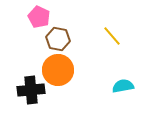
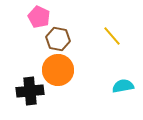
black cross: moved 1 px left, 1 px down
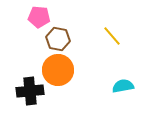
pink pentagon: rotated 20 degrees counterclockwise
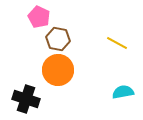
pink pentagon: rotated 20 degrees clockwise
yellow line: moved 5 px right, 7 px down; rotated 20 degrees counterclockwise
cyan semicircle: moved 6 px down
black cross: moved 4 px left, 8 px down; rotated 24 degrees clockwise
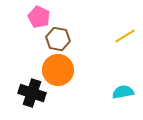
yellow line: moved 8 px right, 7 px up; rotated 60 degrees counterclockwise
black cross: moved 6 px right, 6 px up
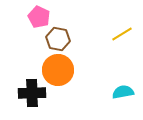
yellow line: moved 3 px left, 2 px up
black cross: rotated 20 degrees counterclockwise
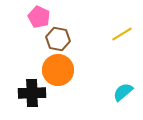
cyan semicircle: rotated 30 degrees counterclockwise
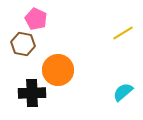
pink pentagon: moved 3 px left, 2 px down
yellow line: moved 1 px right, 1 px up
brown hexagon: moved 35 px left, 5 px down
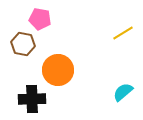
pink pentagon: moved 4 px right; rotated 15 degrees counterclockwise
black cross: moved 6 px down
